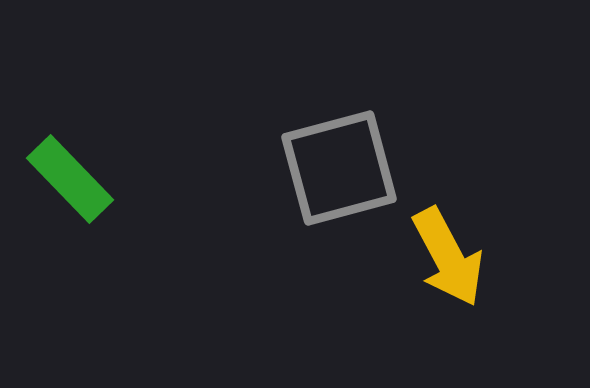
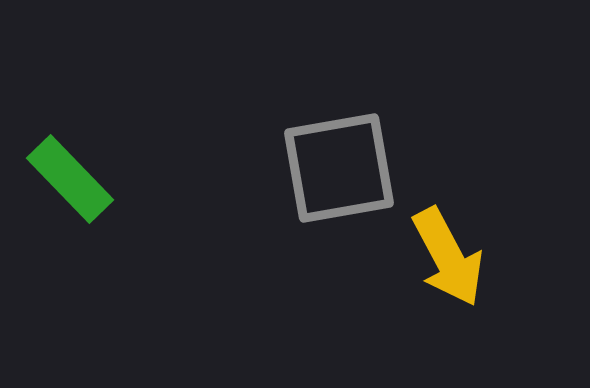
gray square: rotated 5 degrees clockwise
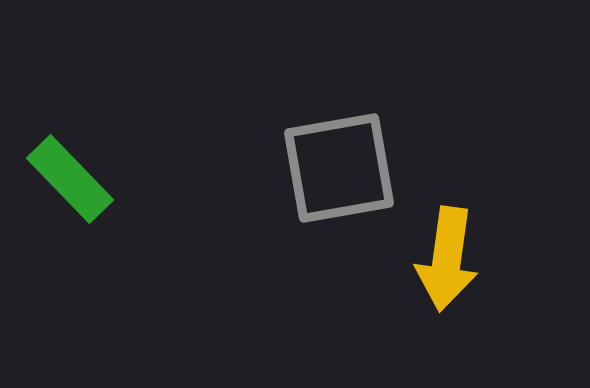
yellow arrow: moved 1 px left, 2 px down; rotated 36 degrees clockwise
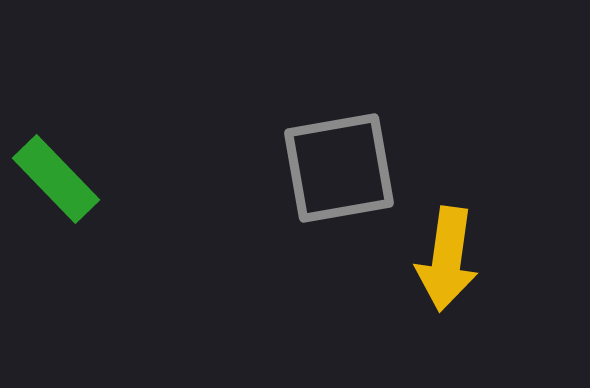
green rectangle: moved 14 px left
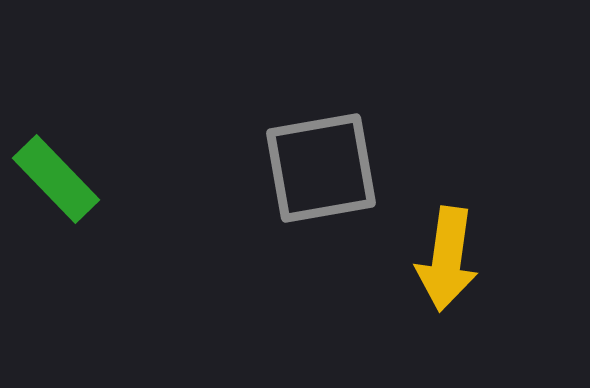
gray square: moved 18 px left
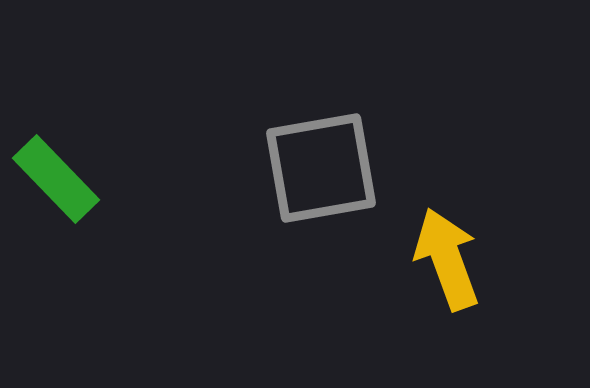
yellow arrow: rotated 152 degrees clockwise
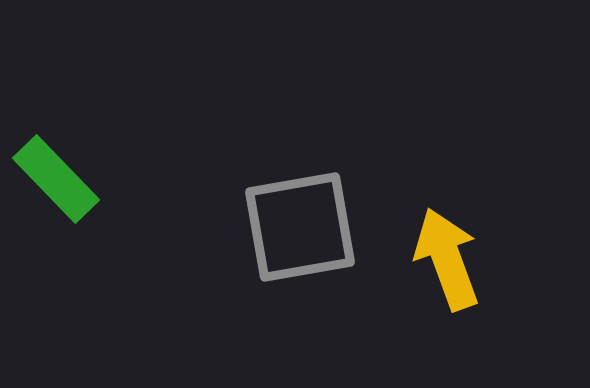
gray square: moved 21 px left, 59 px down
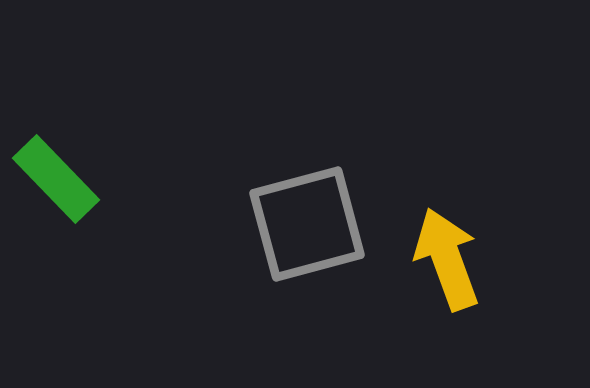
gray square: moved 7 px right, 3 px up; rotated 5 degrees counterclockwise
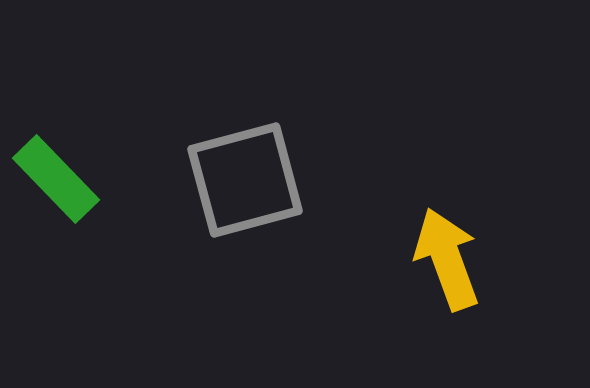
gray square: moved 62 px left, 44 px up
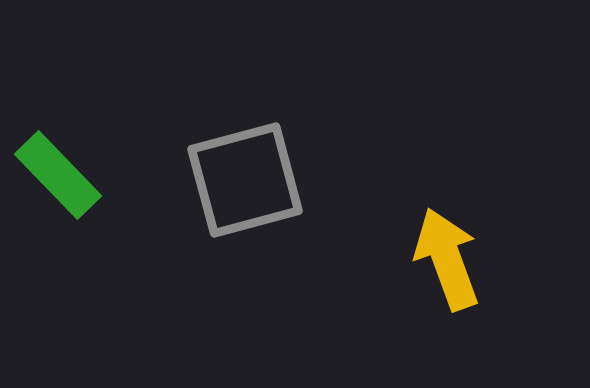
green rectangle: moved 2 px right, 4 px up
